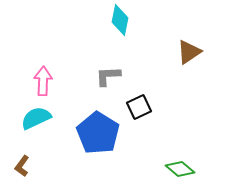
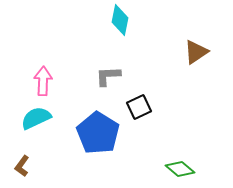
brown triangle: moved 7 px right
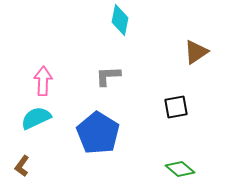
black square: moved 37 px right; rotated 15 degrees clockwise
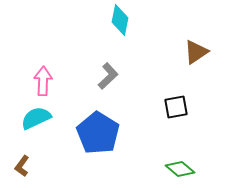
gray L-shape: rotated 140 degrees clockwise
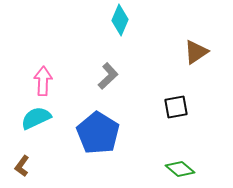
cyan diamond: rotated 12 degrees clockwise
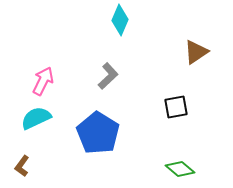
pink arrow: rotated 24 degrees clockwise
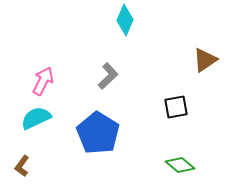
cyan diamond: moved 5 px right
brown triangle: moved 9 px right, 8 px down
green diamond: moved 4 px up
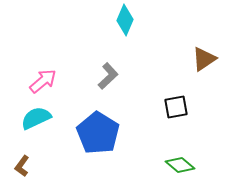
brown triangle: moved 1 px left, 1 px up
pink arrow: rotated 24 degrees clockwise
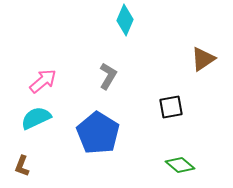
brown triangle: moved 1 px left
gray L-shape: rotated 16 degrees counterclockwise
black square: moved 5 px left
brown L-shape: rotated 15 degrees counterclockwise
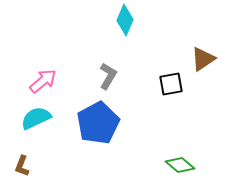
black square: moved 23 px up
blue pentagon: moved 10 px up; rotated 12 degrees clockwise
